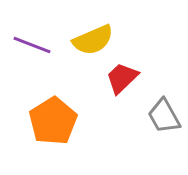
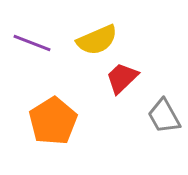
yellow semicircle: moved 4 px right
purple line: moved 2 px up
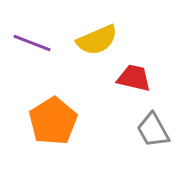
red trapezoid: moved 12 px right; rotated 57 degrees clockwise
gray trapezoid: moved 11 px left, 14 px down
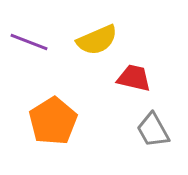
purple line: moved 3 px left, 1 px up
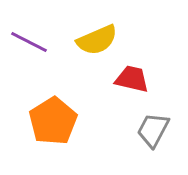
purple line: rotated 6 degrees clockwise
red trapezoid: moved 2 px left, 1 px down
gray trapezoid: rotated 57 degrees clockwise
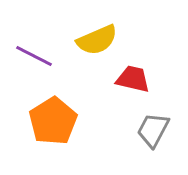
purple line: moved 5 px right, 14 px down
red trapezoid: moved 1 px right
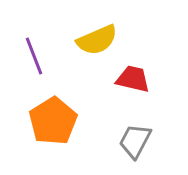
purple line: rotated 42 degrees clockwise
gray trapezoid: moved 18 px left, 11 px down
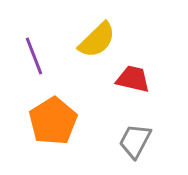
yellow semicircle: rotated 21 degrees counterclockwise
